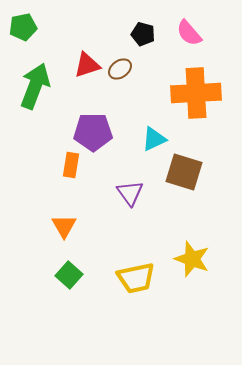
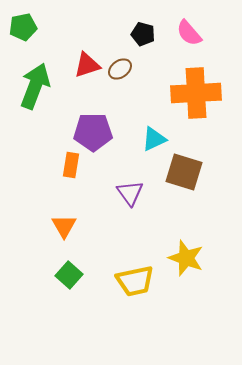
yellow star: moved 6 px left, 1 px up
yellow trapezoid: moved 1 px left, 3 px down
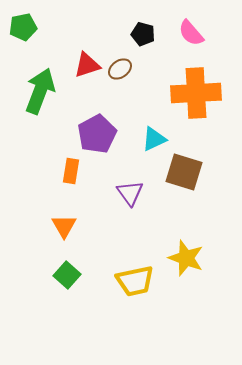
pink semicircle: moved 2 px right
green arrow: moved 5 px right, 5 px down
purple pentagon: moved 4 px right, 2 px down; rotated 27 degrees counterclockwise
orange rectangle: moved 6 px down
green square: moved 2 px left
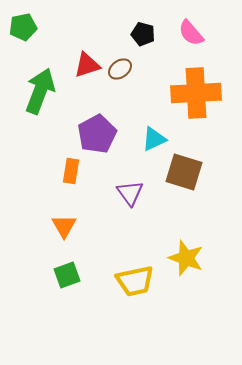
green square: rotated 28 degrees clockwise
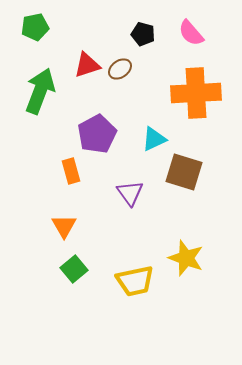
green pentagon: moved 12 px right
orange rectangle: rotated 25 degrees counterclockwise
green square: moved 7 px right, 6 px up; rotated 20 degrees counterclockwise
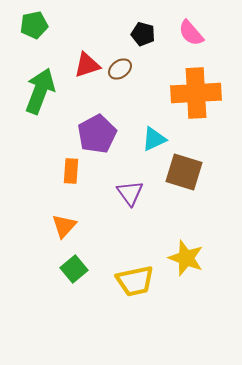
green pentagon: moved 1 px left, 2 px up
orange rectangle: rotated 20 degrees clockwise
orange triangle: rotated 12 degrees clockwise
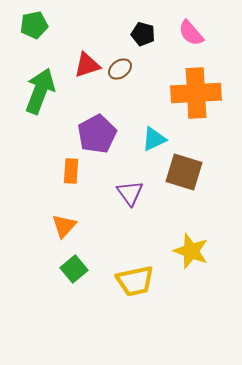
yellow star: moved 5 px right, 7 px up
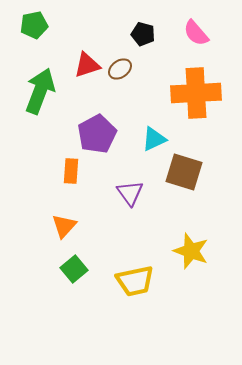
pink semicircle: moved 5 px right
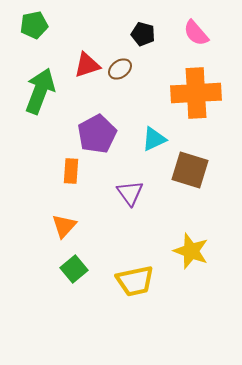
brown square: moved 6 px right, 2 px up
